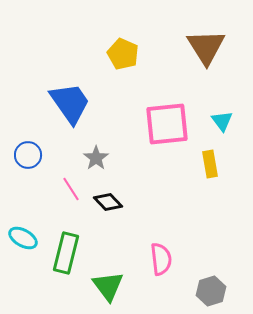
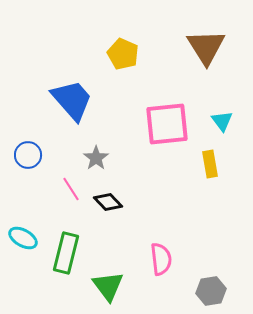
blue trapezoid: moved 2 px right, 3 px up; rotated 6 degrees counterclockwise
gray hexagon: rotated 8 degrees clockwise
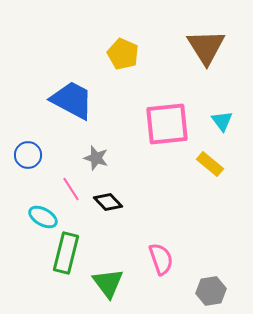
blue trapezoid: rotated 21 degrees counterclockwise
gray star: rotated 20 degrees counterclockwise
yellow rectangle: rotated 40 degrees counterclockwise
cyan ellipse: moved 20 px right, 21 px up
pink semicircle: rotated 12 degrees counterclockwise
green triangle: moved 3 px up
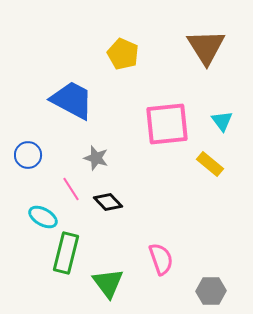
gray hexagon: rotated 8 degrees clockwise
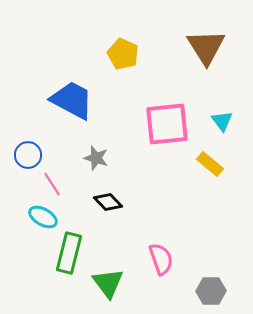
pink line: moved 19 px left, 5 px up
green rectangle: moved 3 px right
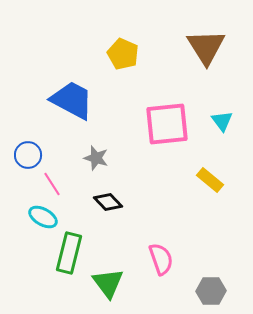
yellow rectangle: moved 16 px down
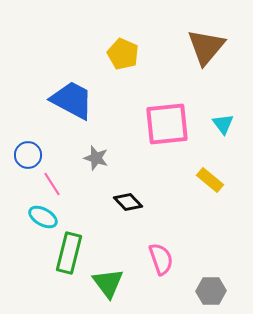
brown triangle: rotated 12 degrees clockwise
cyan triangle: moved 1 px right, 3 px down
black diamond: moved 20 px right
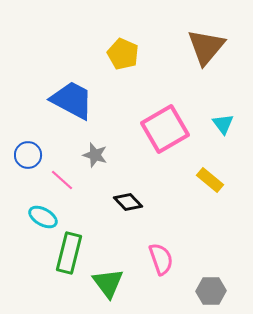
pink square: moved 2 px left, 5 px down; rotated 24 degrees counterclockwise
gray star: moved 1 px left, 3 px up
pink line: moved 10 px right, 4 px up; rotated 15 degrees counterclockwise
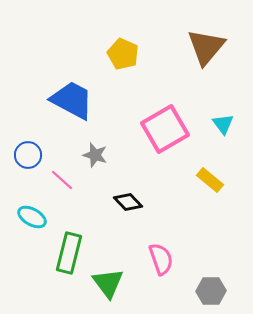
cyan ellipse: moved 11 px left
